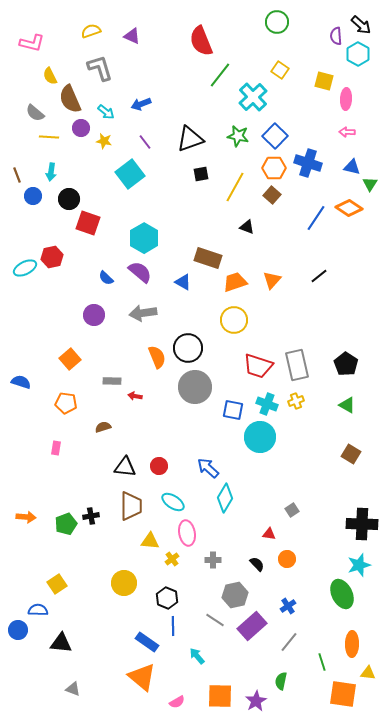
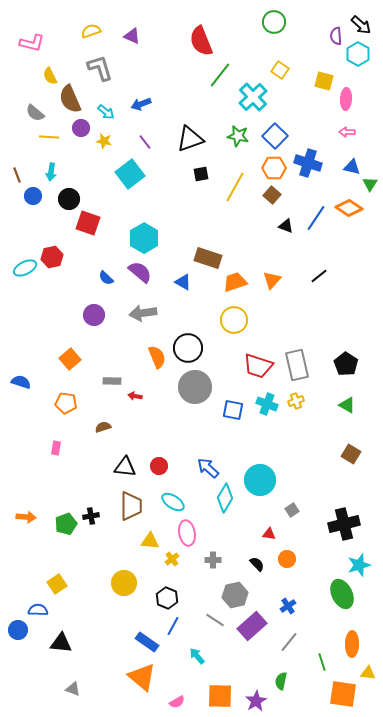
green circle at (277, 22): moved 3 px left
black triangle at (247, 227): moved 39 px right, 1 px up
cyan circle at (260, 437): moved 43 px down
black cross at (362, 524): moved 18 px left; rotated 16 degrees counterclockwise
blue line at (173, 626): rotated 30 degrees clockwise
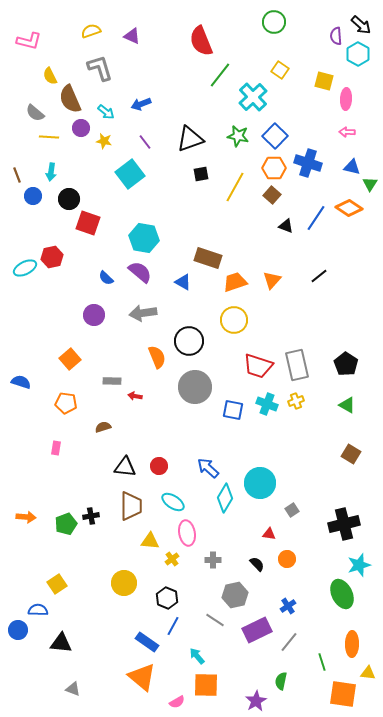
pink L-shape at (32, 43): moved 3 px left, 2 px up
cyan hexagon at (144, 238): rotated 20 degrees counterclockwise
black circle at (188, 348): moved 1 px right, 7 px up
cyan circle at (260, 480): moved 3 px down
purple rectangle at (252, 626): moved 5 px right, 4 px down; rotated 16 degrees clockwise
orange square at (220, 696): moved 14 px left, 11 px up
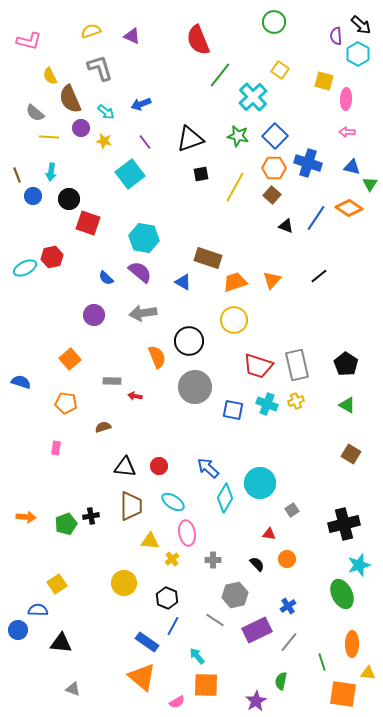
red semicircle at (201, 41): moved 3 px left, 1 px up
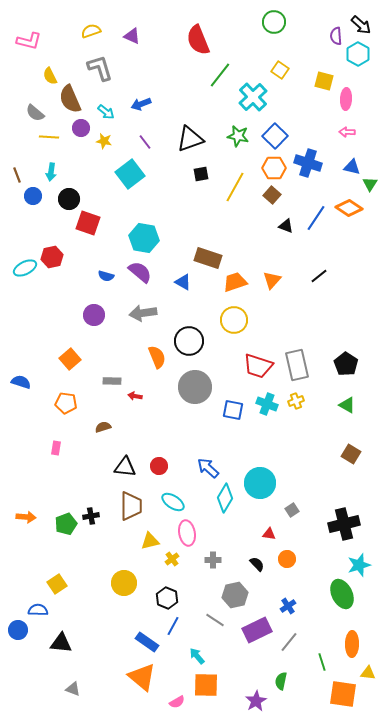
blue semicircle at (106, 278): moved 2 px up; rotated 28 degrees counterclockwise
yellow triangle at (150, 541): rotated 18 degrees counterclockwise
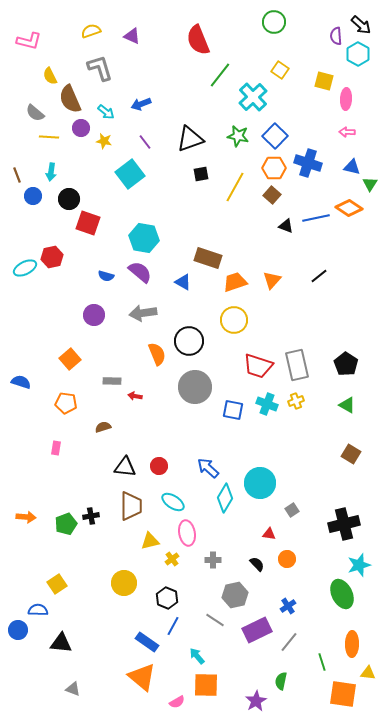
blue line at (316, 218): rotated 44 degrees clockwise
orange semicircle at (157, 357): moved 3 px up
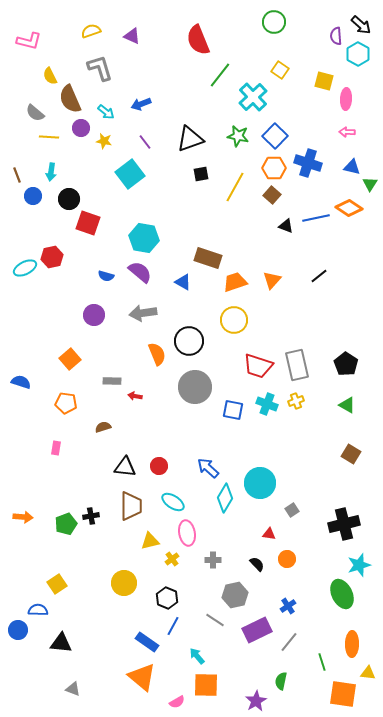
orange arrow at (26, 517): moved 3 px left
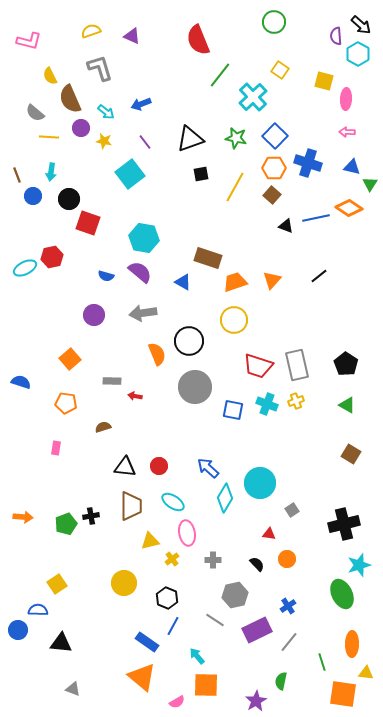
green star at (238, 136): moved 2 px left, 2 px down
yellow triangle at (368, 673): moved 2 px left
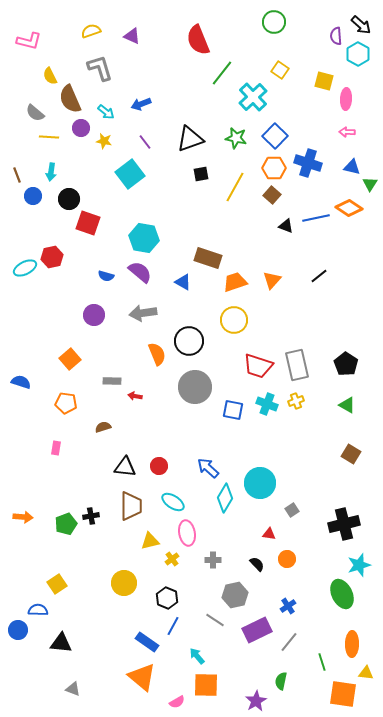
green line at (220, 75): moved 2 px right, 2 px up
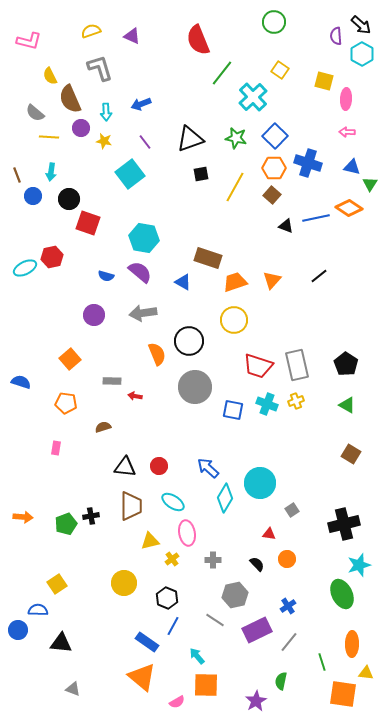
cyan hexagon at (358, 54): moved 4 px right
cyan arrow at (106, 112): rotated 48 degrees clockwise
